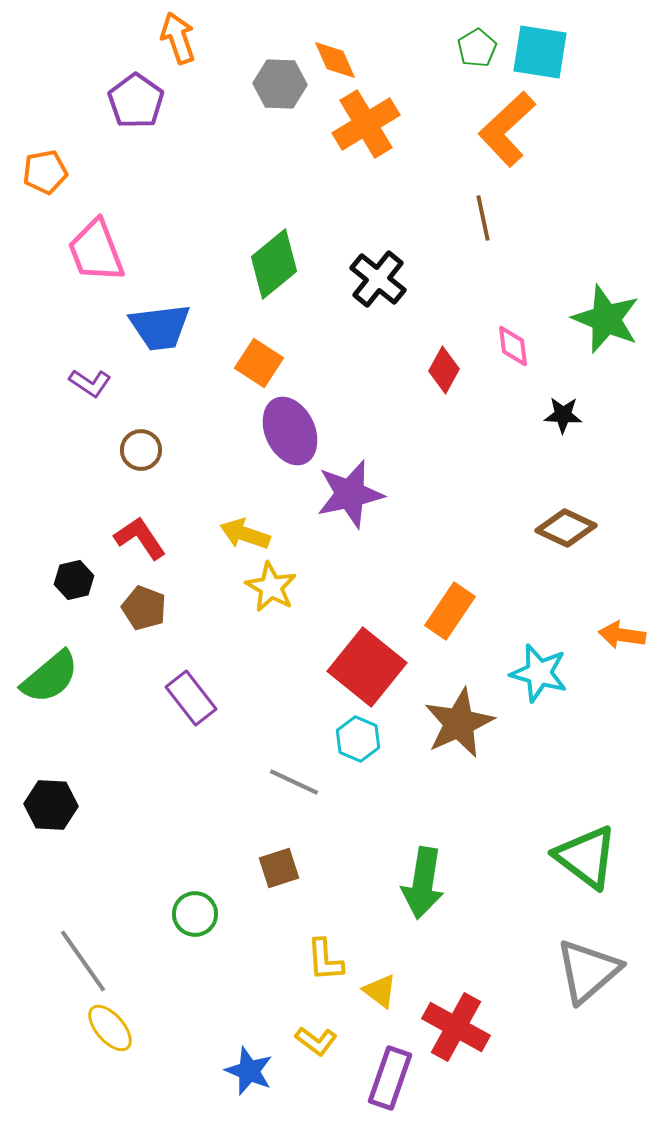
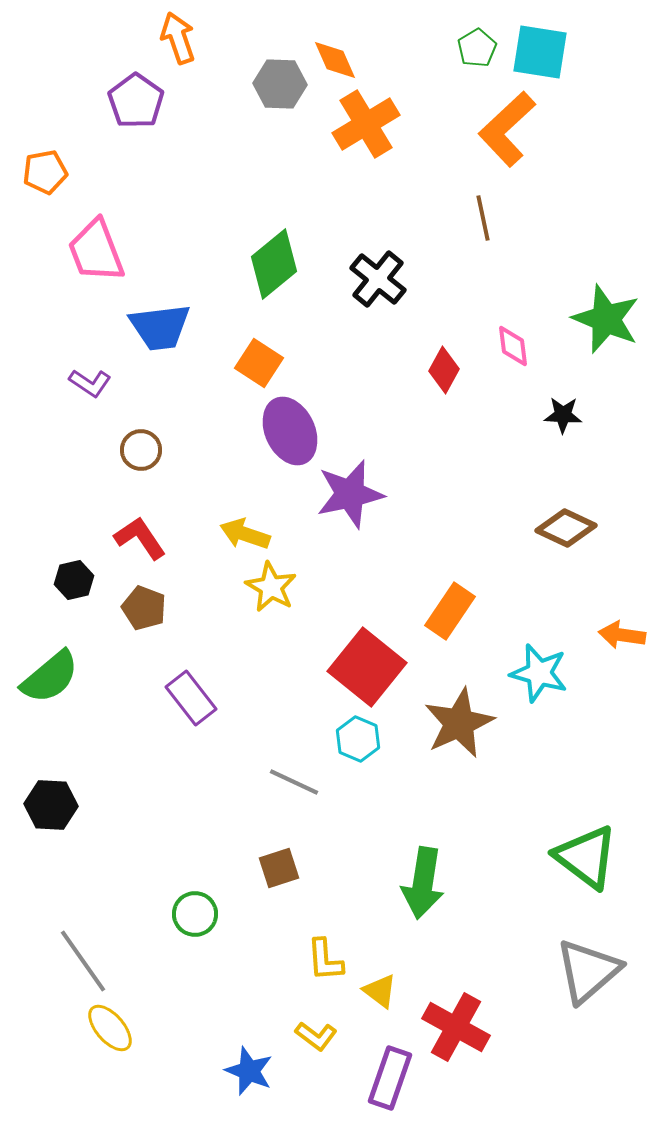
yellow L-shape at (316, 1041): moved 5 px up
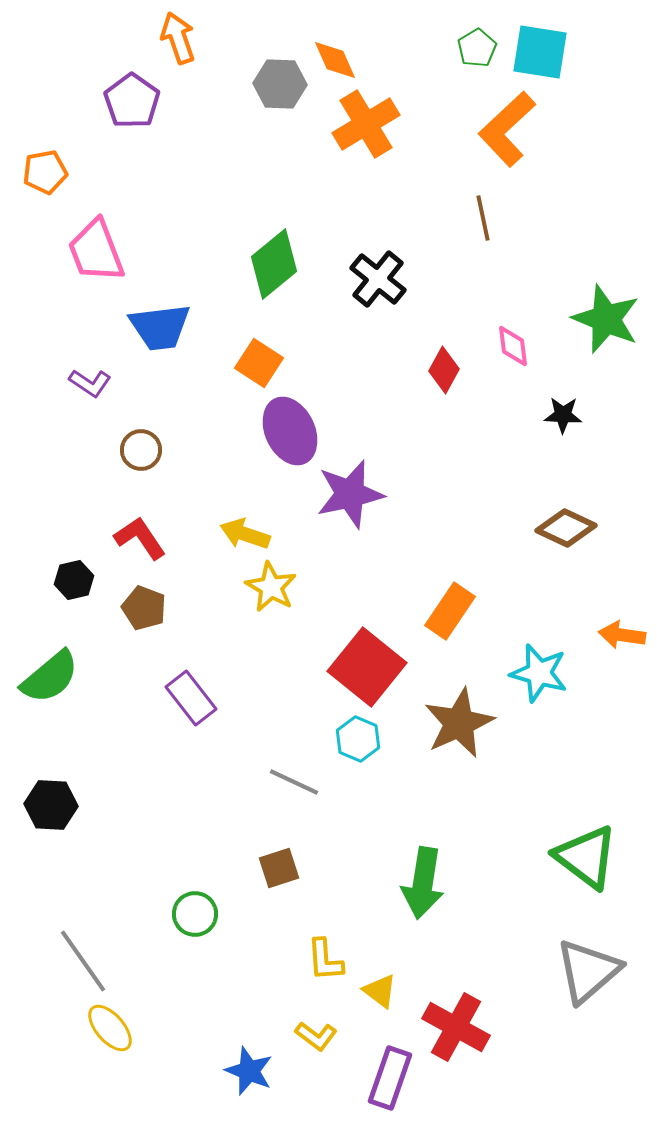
purple pentagon at (136, 101): moved 4 px left
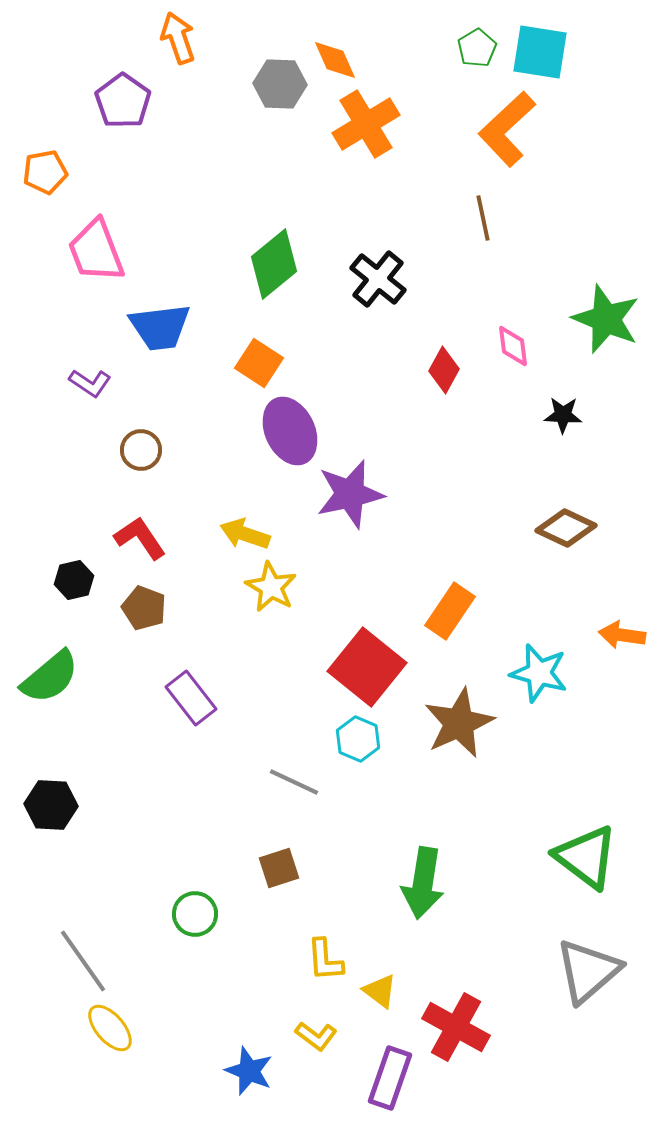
purple pentagon at (132, 101): moved 9 px left
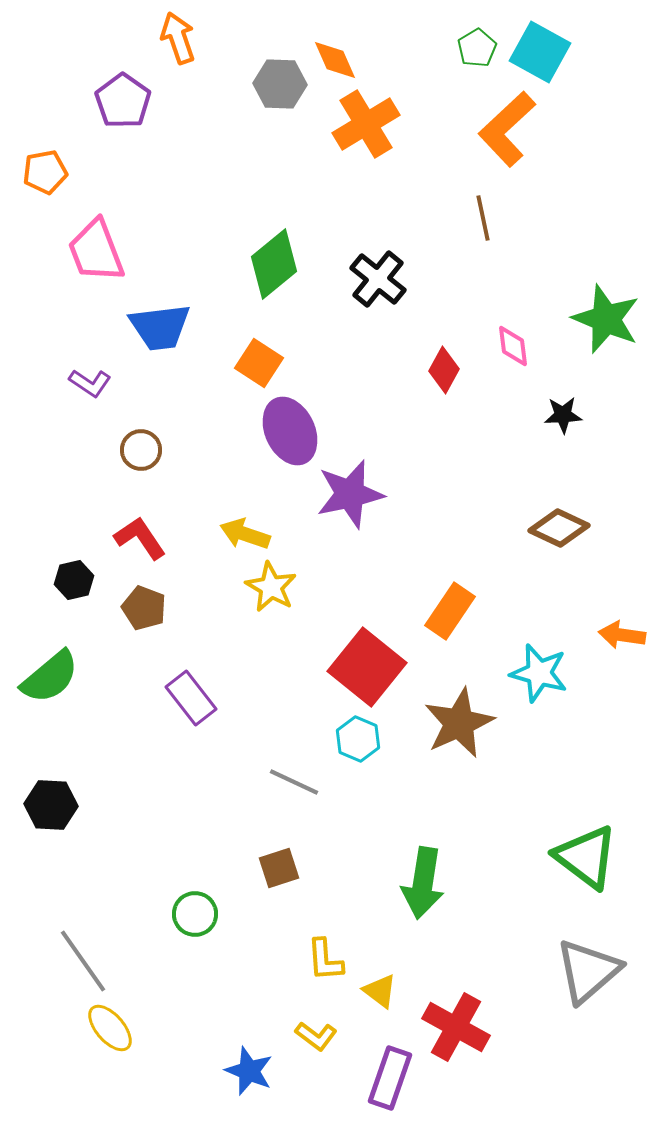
cyan square at (540, 52): rotated 20 degrees clockwise
black star at (563, 415): rotated 6 degrees counterclockwise
brown diamond at (566, 528): moved 7 px left
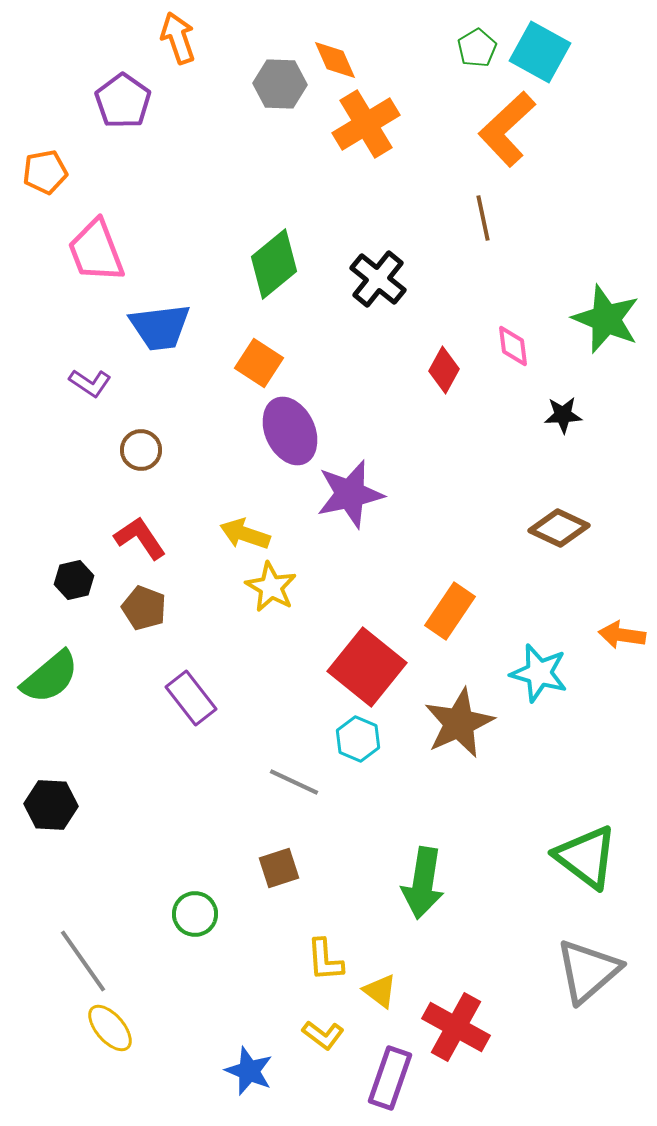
yellow L-shape at (316, 1036): moved 7 px right, 1 px up
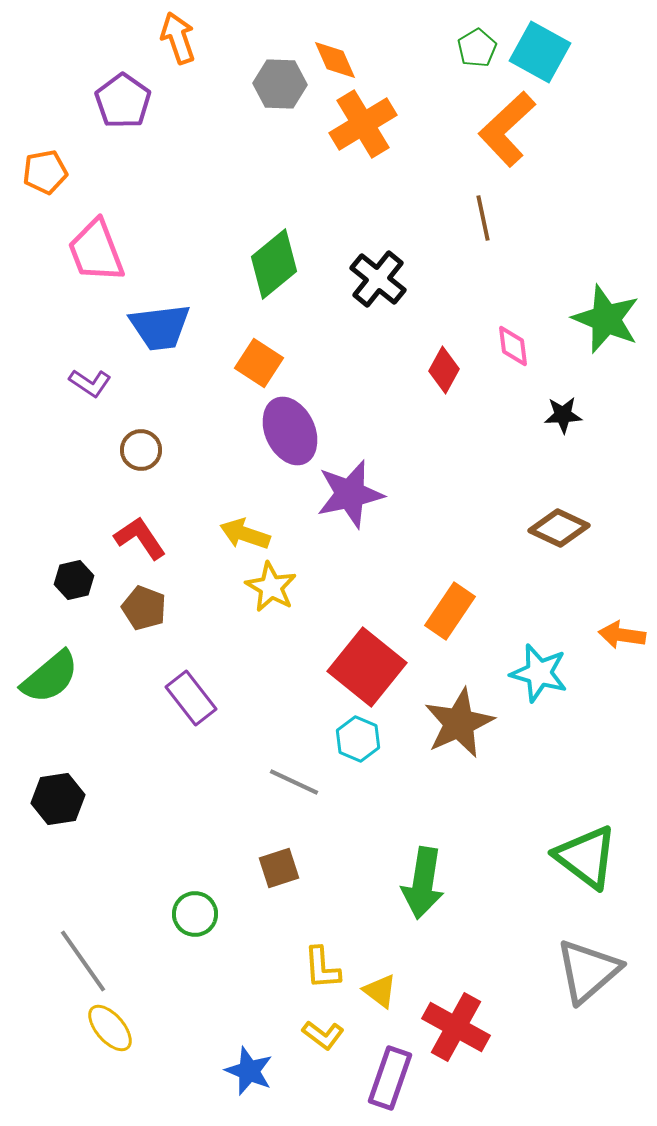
orange cross at (366, 124): moved 3 px left
black hexagon at (51, 805): moved 7 px right, 6 px up; rotated 12 degrees counterclockwise
yellow L-shape at (325, 960): moved 3 px left, 8 px down
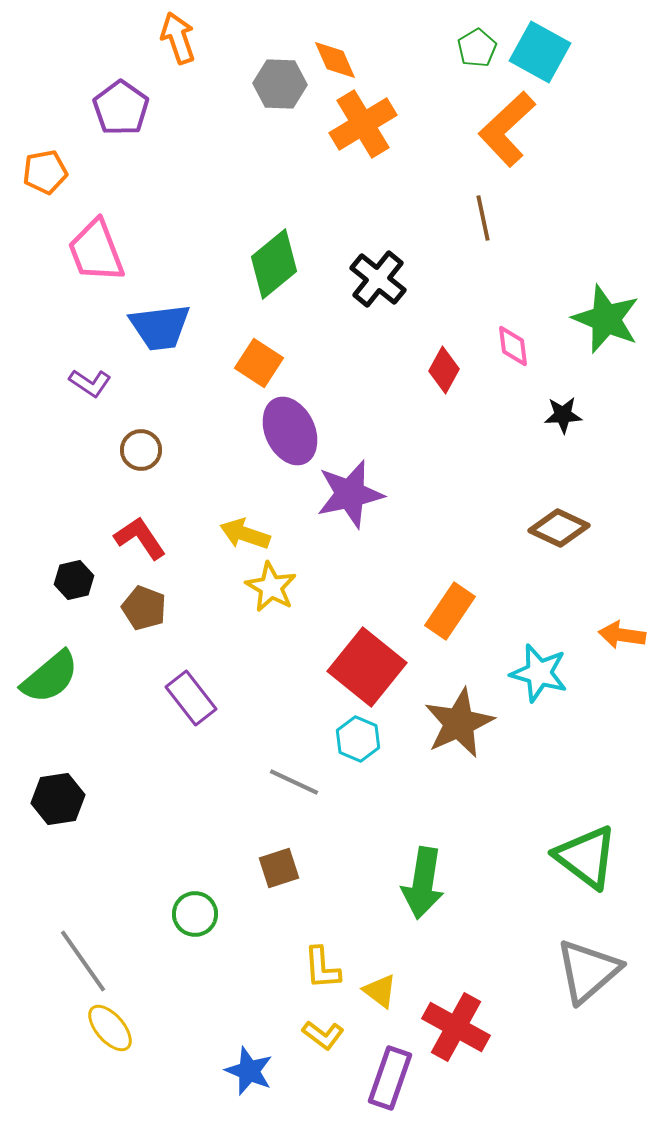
purple pentagon at (123, 101): moved 2 px left, 7 px down
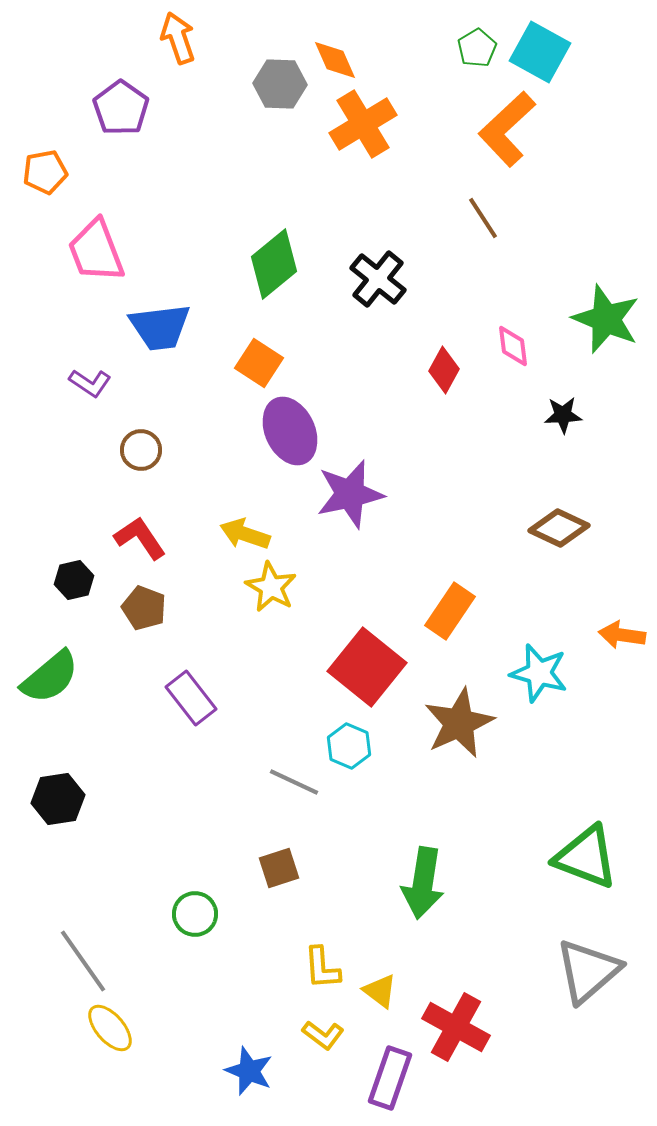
brown line at (483, 218): rotated 21 degrees counterclockwise
cyan hexagon at (358, 739): moved 9 px left, 7 px down
green triangle at (586, 857): rotated 16 degrees counterclockwise
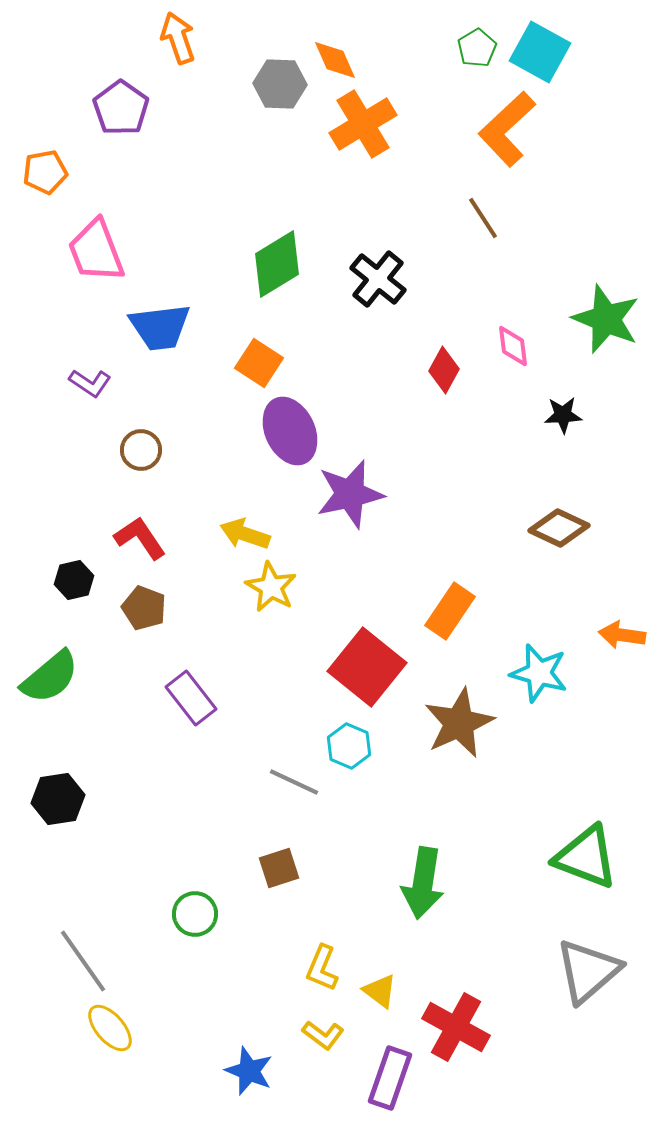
green diamond at (274, 264): moved 3 px right; rotated 8 degrees clockwise
yellow L-shape at (322, 968): rotated 27 degrees clockwise
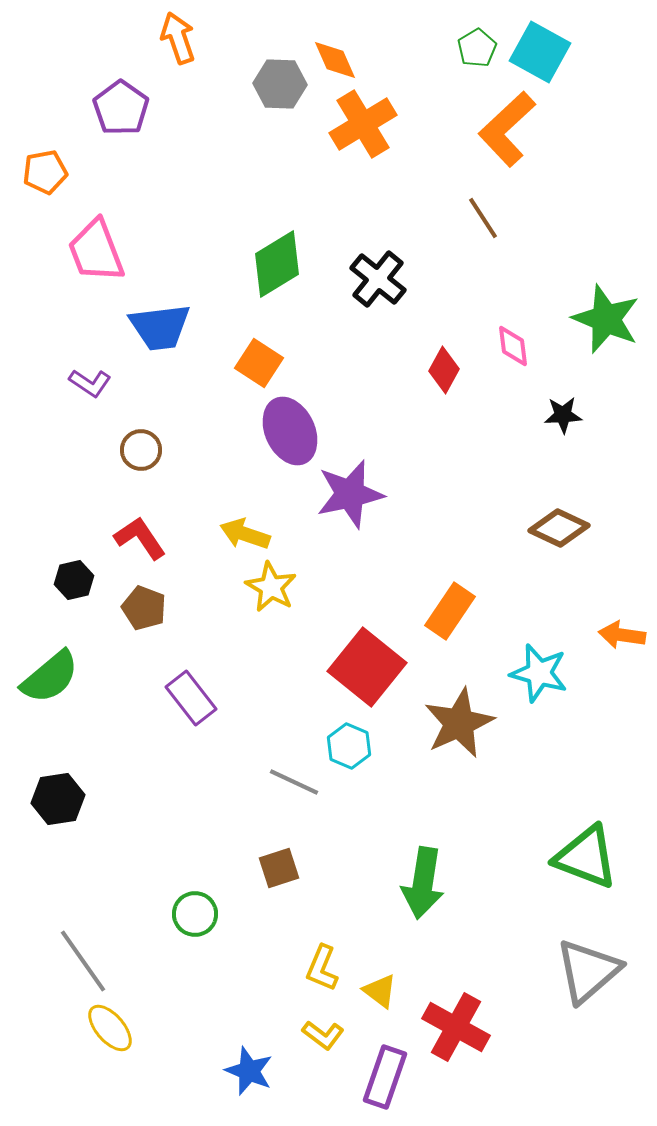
purple rectangle at (390, 1078): moved 5 px left, 1 px up
